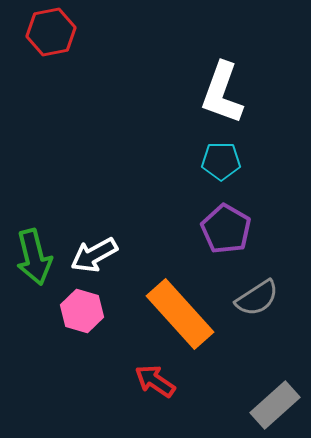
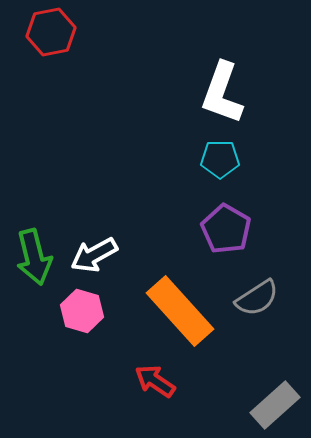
cyan pentagon: moved 1 px left, 2 px up
orange rectangle: moved 3 px up
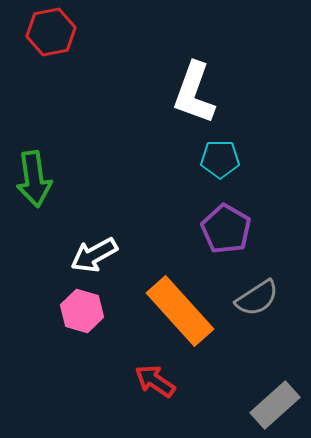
white L-shape: moved 28 px left
green arrow: moved 78 px up; rotated 6 degrees clockwise
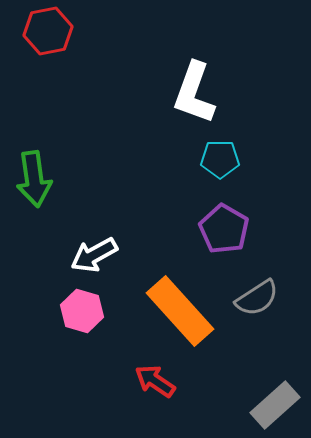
red hexagon: moved 3 px left, 1 px up
purple pentagon: moved 2 px left
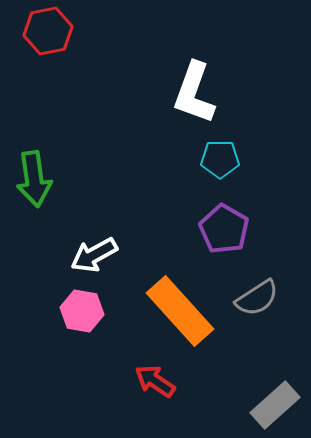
pink hexagon: rotated 6 degrees counterclockwise
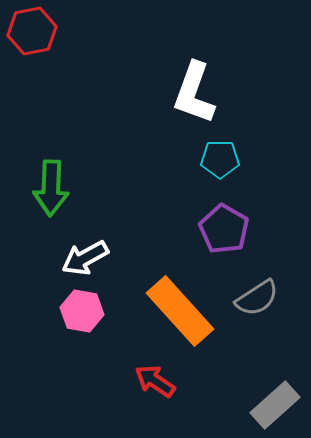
red hexagon: moved 16 px left
green arrow: moved 17 px right, 9 px down; rotated 10 degrees clockwise
white arrow: moved 9 px left, 3 px down
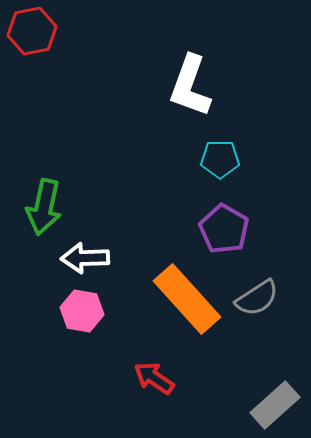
white L-shape: moved 4 px left, 7 px up
green arrow: moved 7 px left, 19 px down; rotated 10 degrees clockwise
white arrow: rotated 27 degrees clockwise
orange rectangle: moved 7 px right, 12 px up
red arrow: moved 1 px left, 3 px up
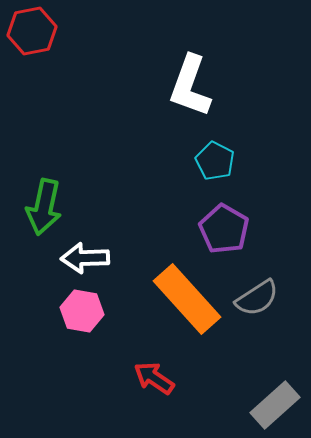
cyan pentagon: moved 5 px left, 2 px down; rotated 27 degrees clockwise
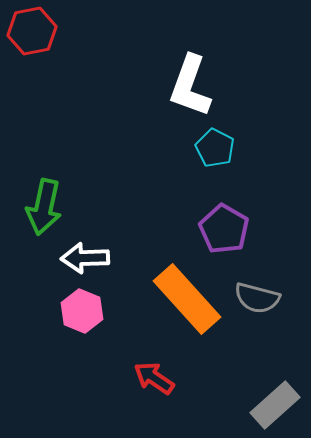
cyan pentagon: moved 13 px up
gray semicircle: rotated 48 degrees clockwise
pink hexagon: rotated 12 degrees clockwise
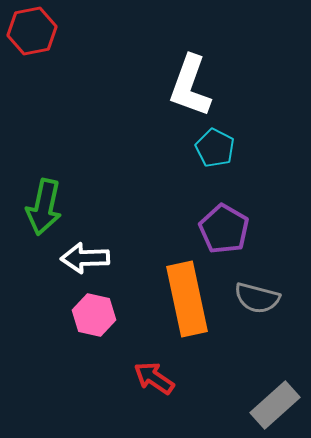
orange rectangle: rotated 30 degrees clockwise
pink hexagon: moved 12 px right, 4 px down; rotated 9 degrees counterclockwise
